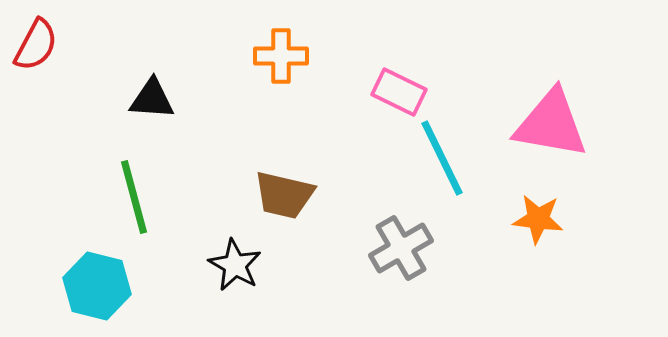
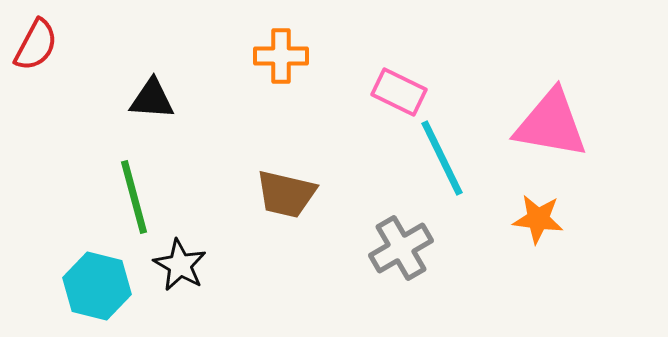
brown trapezoid: moved 2 px right, 1 px up
black star: moved 55 px left
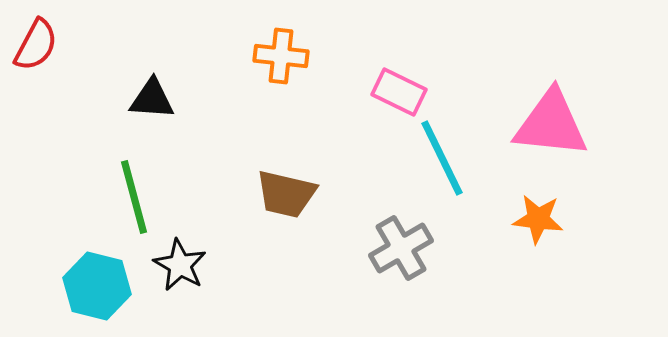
orange cross: rotated 6 degrees clockwise
pink triangle: rotated 4 degrees counterclockwise
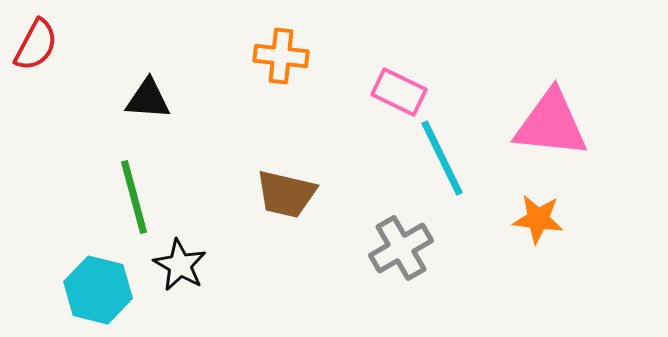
black triangle: moved 4 px left
cyan hexagon: moved 1 px right, 4 px down
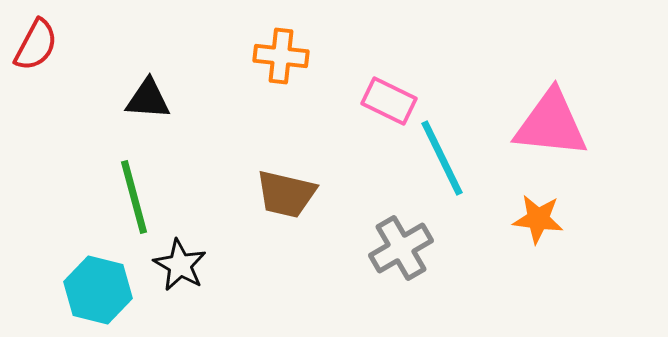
pink rectangle: moved 10 px left, 9 px down
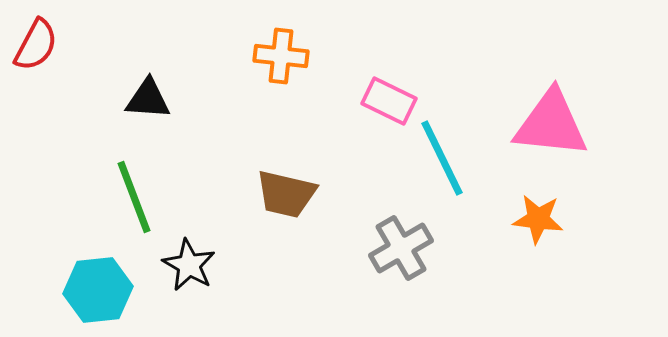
green line: rotated 6 degrees counterclockwise
black star: moved 9 px right
cyan hexagon: rotated 20 degrees counterclockwise
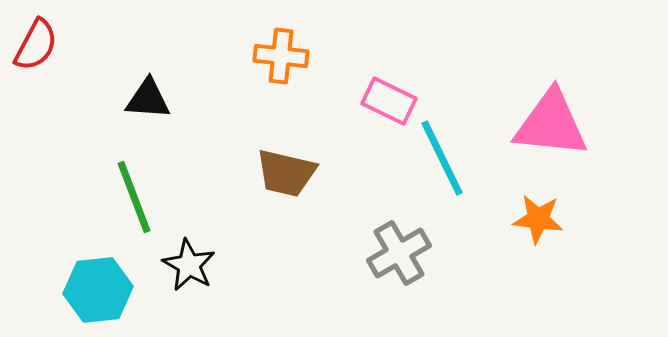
brown trapezoid: moved 21 px up
gray cross: moved 2 px left, 5 px down
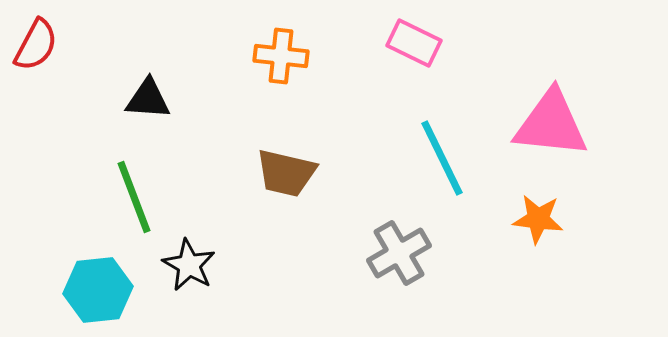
pink rectangle: moved 25 px right, 58 px up
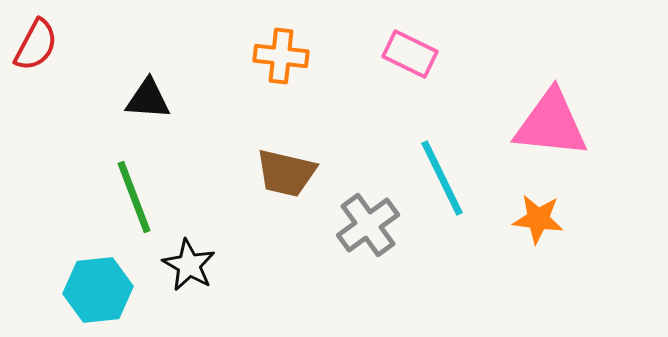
pink rectangle: moved 4 px left, 11 px down
cyan line: moved 20 px down
gray cross: moved 31 px left, 28 px up; rotated 6 degrees counterclockwise
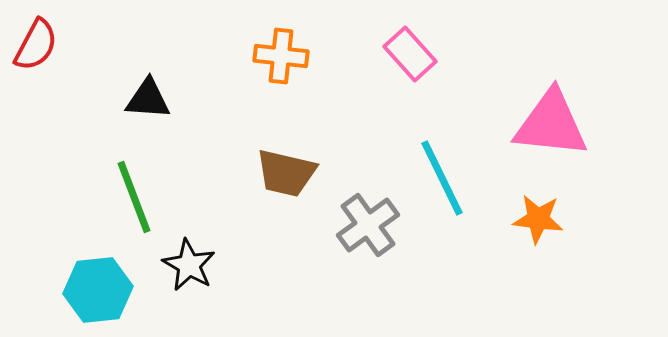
pink rectangle: rotated 22 degrees clockwise
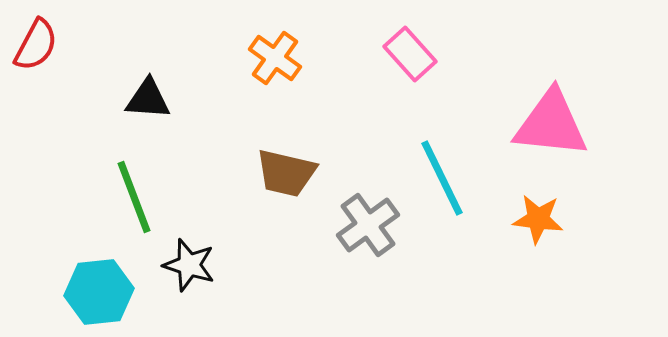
orange cross: moved 6 px left, 2 px down; rotated 30 degrees clockwise
black star: rotated 12 degrees counterclockwise
cyan hexagon: moved 1 px right, 2 px down
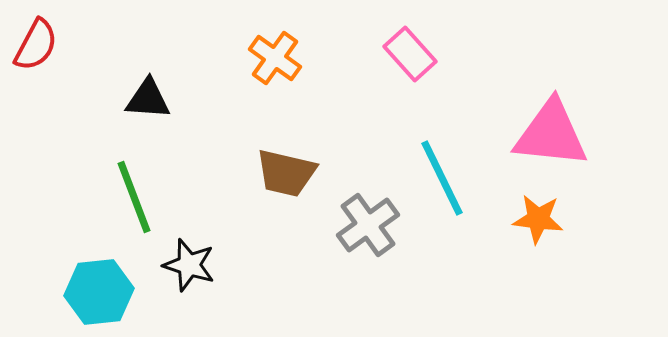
pink triangle: moved 10 px down
